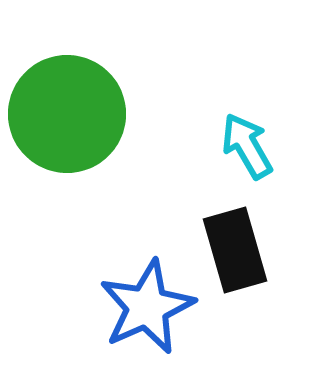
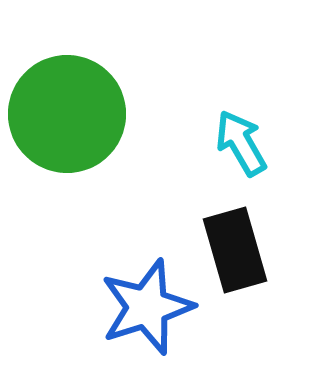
cyan arrow: moved 6 px left, 3 px up
blue star: rotated 6 degrees clockwise
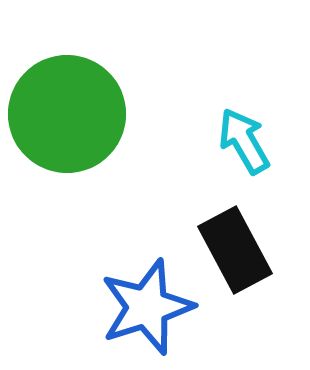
cyan arrow: moved 3 px right, 2 px up
black rectangle: rotated 12 degrees counterclockwise
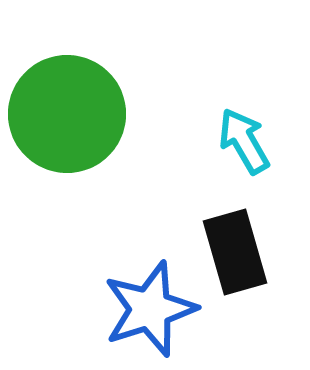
black rectangle: moved 2 px down; rotated 12 degrees clockwise
blue star: moved 3 px right, 2 px down
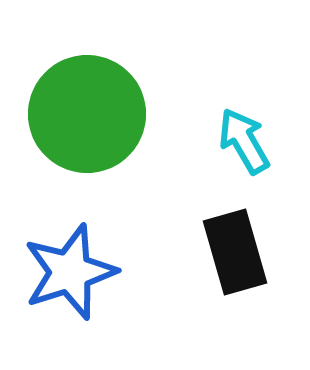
green circle: moved 20 px right
blue star: moved 80 px left, 37 px up
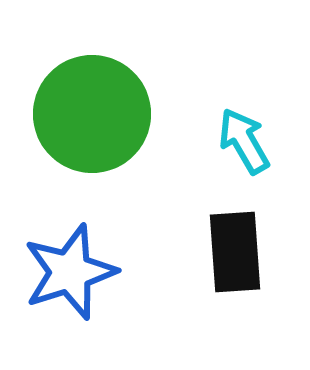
green circle: moved 5 px right
black rectangle: rotated 12 degrees clockwise
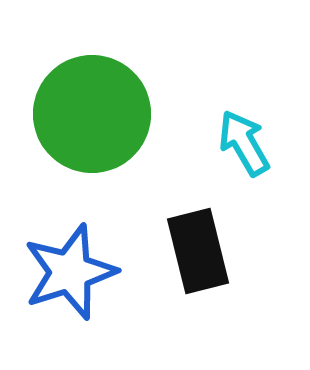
cyan arrow: moved 2 px down
black rectangle: moved 37 px left, 1 px up; rotated 10 degrees counterclockwise
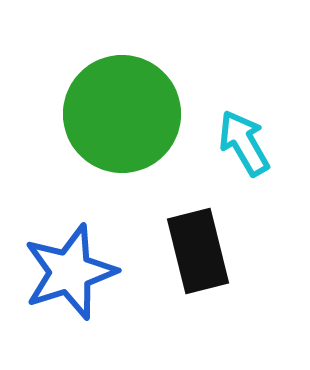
green circle: moved 30 px right
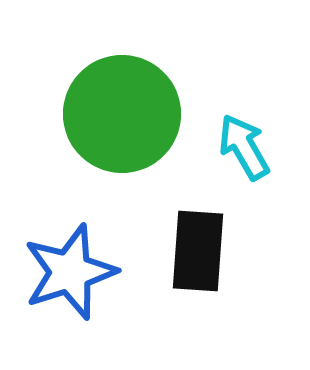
cyan arrow: moved 4 px down
black rectangle: rotated 18 degrees clockwise
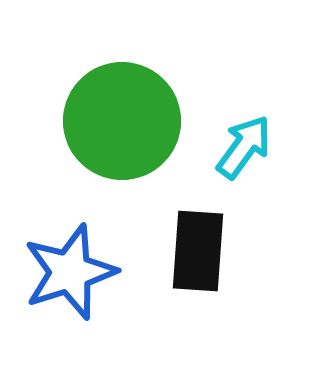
green circle: moved 7 px down
cyan arrow: rotated 66 degrees clockwise
